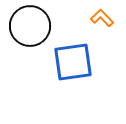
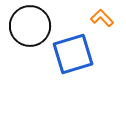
blue square: moved 8 px up; rotated 9 degrees counterclockwise
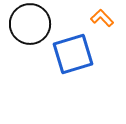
black circle: moved 2 px up
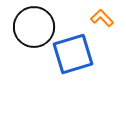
black circle: moved 4 px right, 3 px down
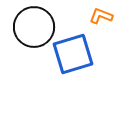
orange L-shape: moved 1 px left, 2 px up; rotated 25 degrees counterclockwise
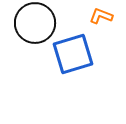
black circle: moved 1 px right, 4 px up
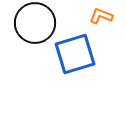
blue square: moved 2 px right
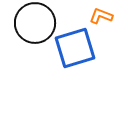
blue square: moved 6 px up
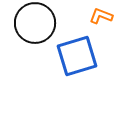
blue square: moved 2 px right, 8 px down
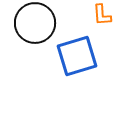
orange L-shape: moved 1 px right, 1 px up; rotated 115 degrees counterclockwise
